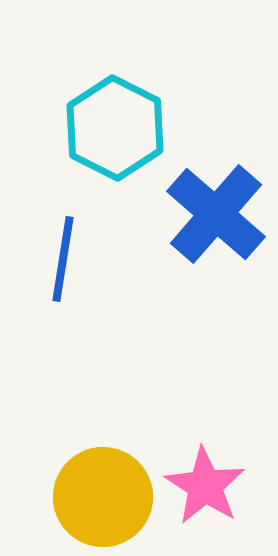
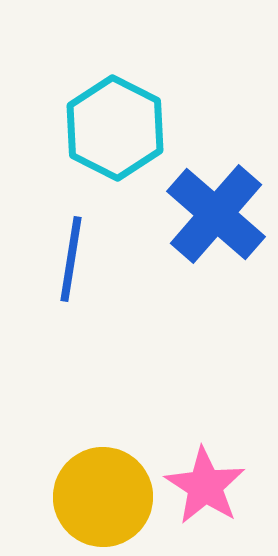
blue line: moved 8 px right
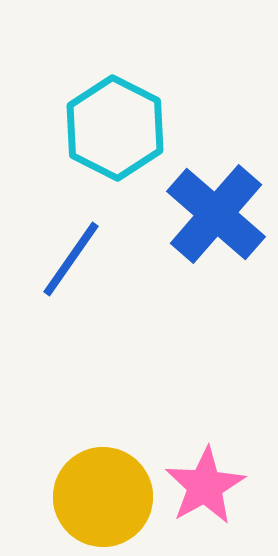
blue line: rotated 26 degrees clockwise
pink star: rotated 10 degrees clockwise
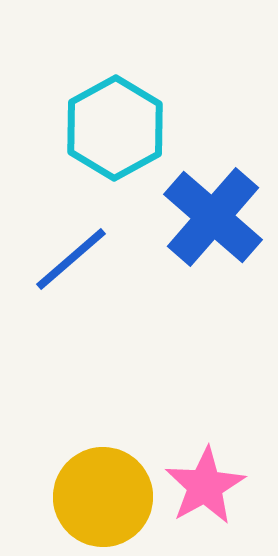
cyan hexagon: rotated 4 degrees clockwise
blue cross: moved 3 px left, 3 px down
blue line: rotated 14 degrees clockwise
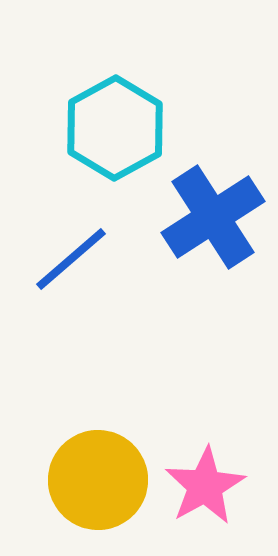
blue cross: rotated 16 degrees clockwise
yellow circle: moved 5 px left, 17 px up
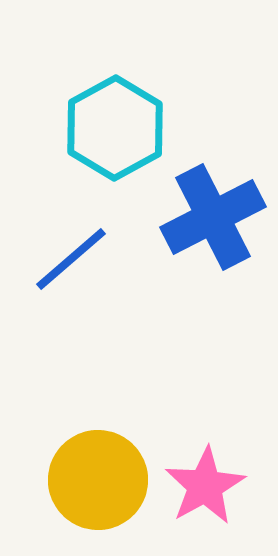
blue cross: rotated 6 degrees clockwise
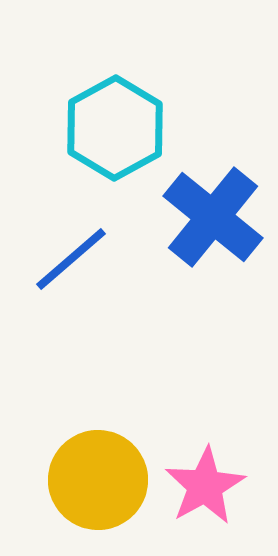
blue cross: rotated 24 degrees counterclockwise
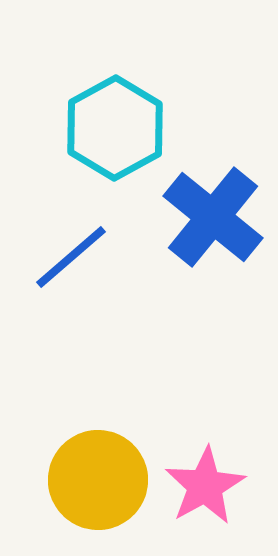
blue line: moved 2 px up
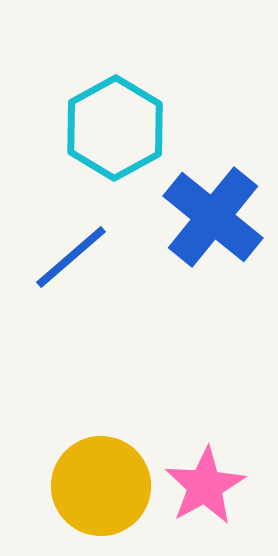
yellow circle: moved 3 px right, 6 px down
